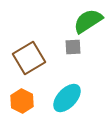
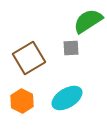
gray square: moved 2 px left, 1 px down
cyan ellipse: rotated 16 degrees clockwise
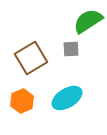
gray square: moved 1 px down
brown square: moved 2 px right
orange hexagon: rotated 10 degrees clockwise
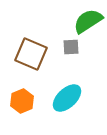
gray square: moved 2 px up
brown square: moved 4 px up; rotated 36 degrees counterclockwise
cyan ellipse: rotated 12 degrees counterclockwise
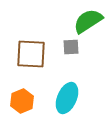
brown square: rotated 20 degrees counterclockwise
cyan ellipse: rotated 24 degrees counterclockwise
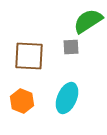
brown square: moved 2 px left, 2 px down
orange hexagon: rotated 15 degrees counterclockwise
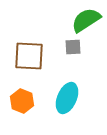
green semicircle: moved 2 px left, 1 px up
gray square: moved 2 px right
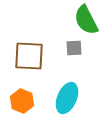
green semicircle: rotated 84 degrees counterclockwise
gray square: moved 1 px right, 1 px down
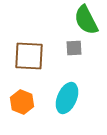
orange hexagon: moved 1 px down
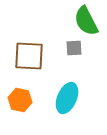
green semicircle: moved 1 px down
orange hexagon: moved 2 px left, 2 px up; rotated 10 degrees counterclockwise
